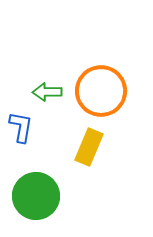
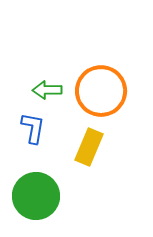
green arrow: moved 2 px up
blue L-shape: moved 12 px right, 1 px down
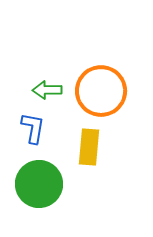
yellow rectangle: rotated 18 degrees counterclockwise
green circle: moved 3 px right, 12 px up
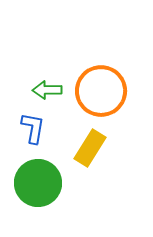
yellow rectangle: moved 1 px right, 1 px down; rotated 27 degrees clockwise
green circle: moved 1 px left, 1 px up
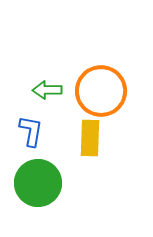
blue L-shape: moved 2 px left, 3 px down
yellow rectangle: moved 10 px up; rotated 30 degrees counterclockwise
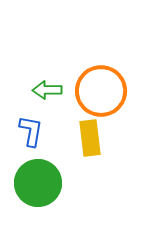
yellow rectangle: rotated 9 degrees counterclockwise
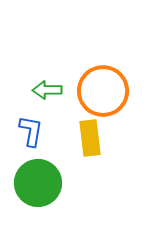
orange circle: moved 2 px right
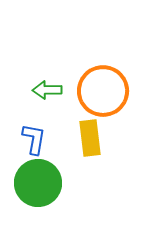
blue L-shape: moved 3 px right, 8 px down
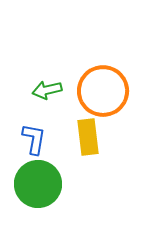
green arrow: rotated 12 degrees counterclockwise
yellow rectangle: moved 2 px left, 1 px up
green circle: moved 1 px down
